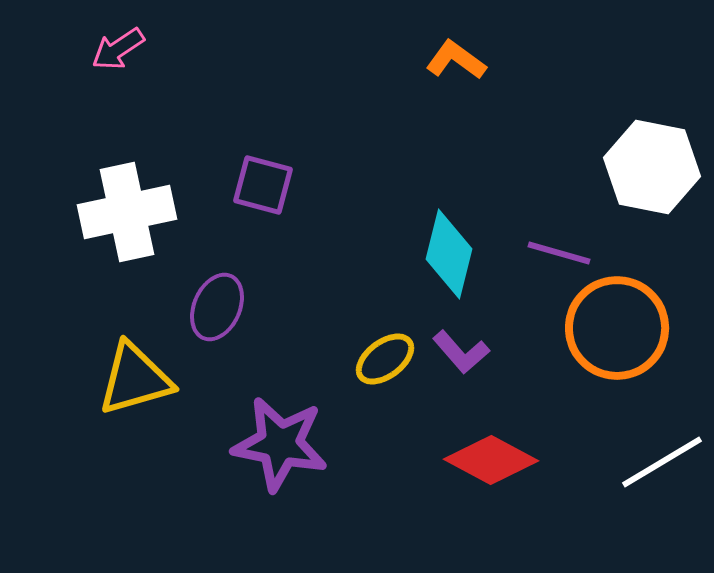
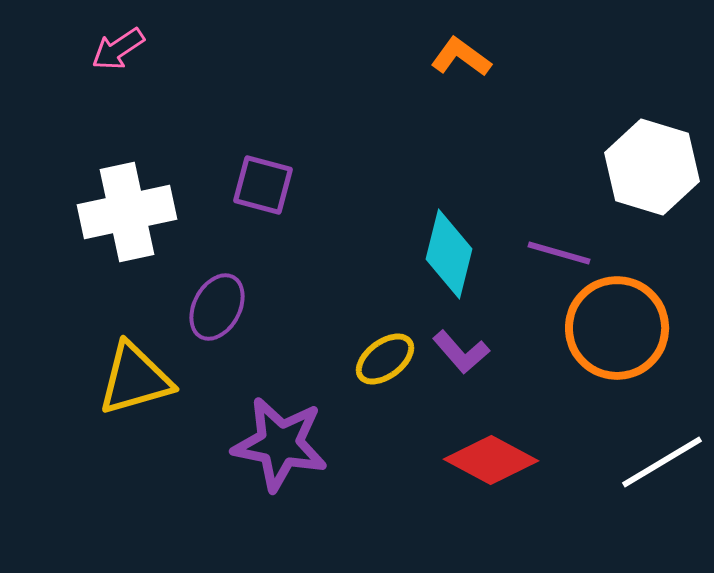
orange L-shape: moved 5 px right, 3 px up
white hexagon: rotated 6 degrees clockwise
purple ellipse: rotated 4 degrees clockwise
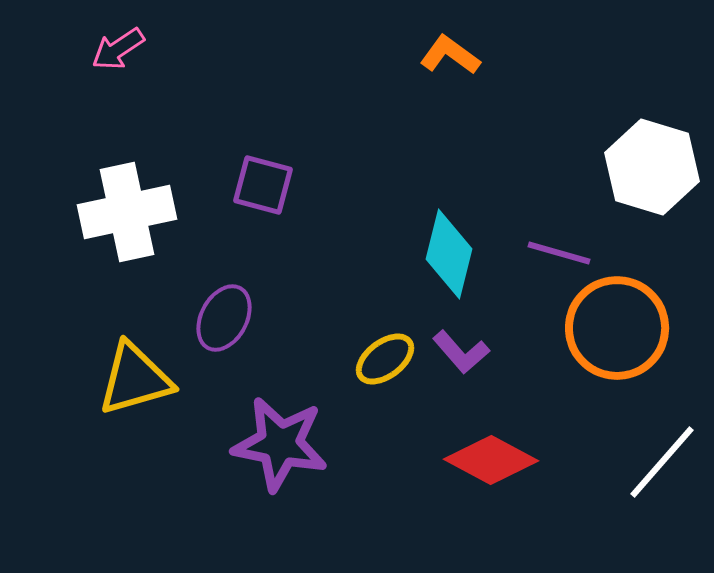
orange L-shape: moved 11 px left, 2 px up
purple ellipse: moved 7 px right, 11 px down
white line: rotated 18 degrees counterclockwise
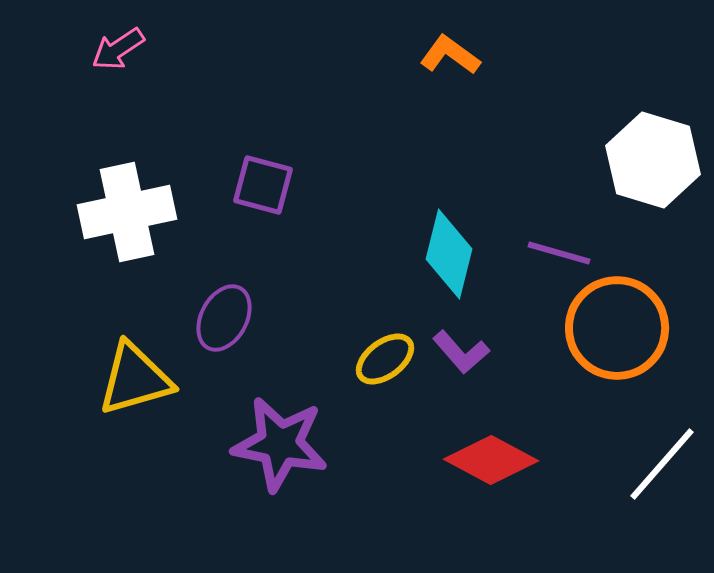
white hexagon: moved 1 px right, 7 px up
white line: moved 2 px down
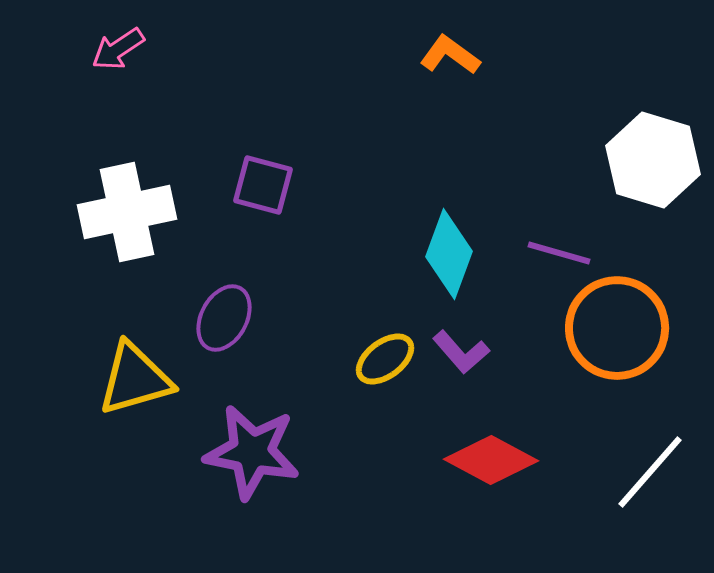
cyan diamond: rotated 6 degrees clockwise
purple star: moved 28 px left, 8 px down
white line: moved 12 px left, 8 px down
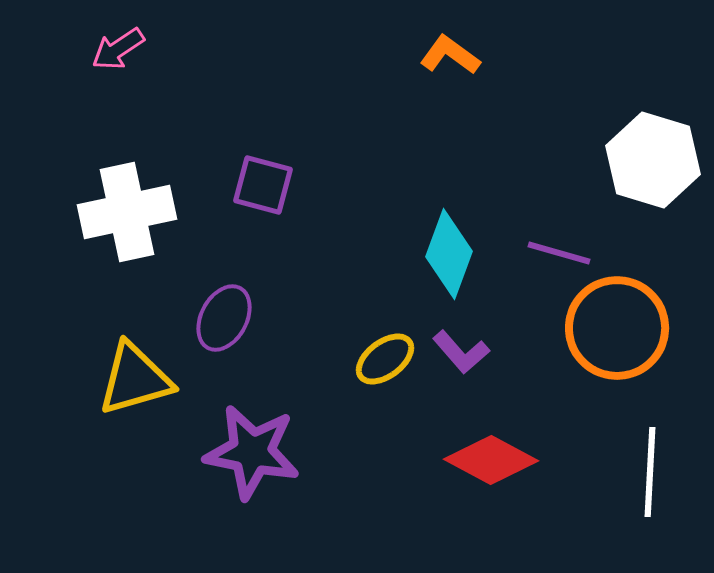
white line: rotated 38 degrees counterclockwise
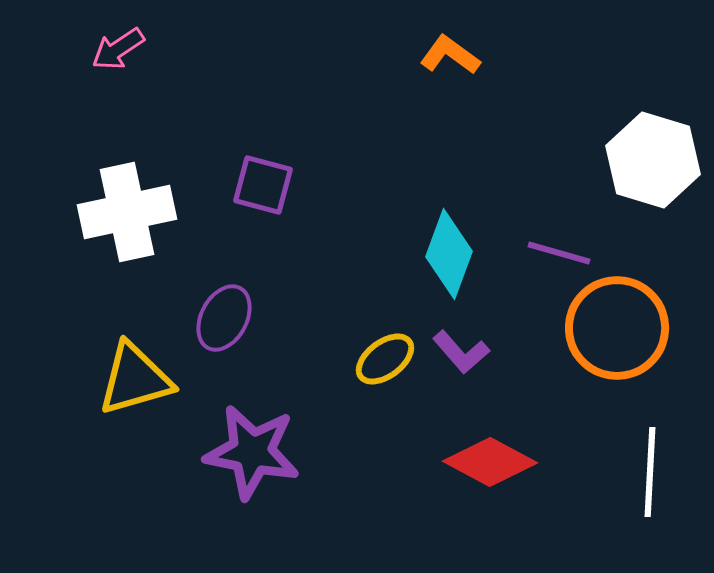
red diamond: moved 1 px left, 2 px down
